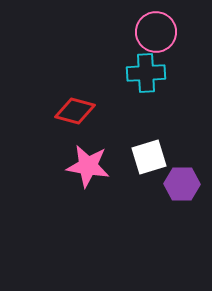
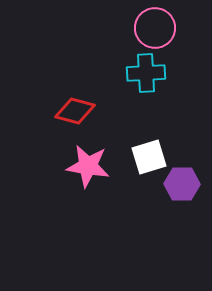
pink circle: moved 1 px left, 4 px up
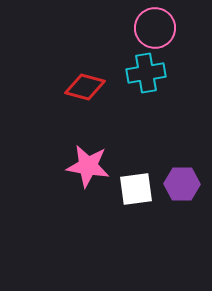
cyan cross: rotated 6 degrees counterclockwise
red diamond: moved 10 px right, 24 px up
white square: moved 13 px left, 32 px down; rotated 9 degrees clockwise
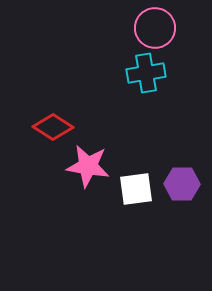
red diamond: moved 32 px left, 40 px down; rotated 18 degrees clockwise
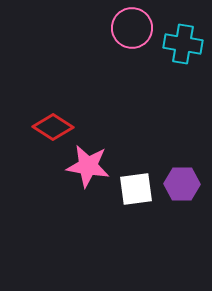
pink circle: moved 23 px left
cyan cross: moved 37 px right, 29 px up; rotated 18 degrees clockwise
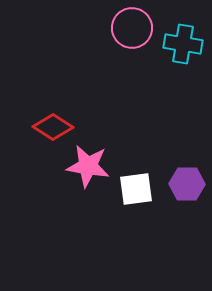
purple hexagon: moved 5 px right
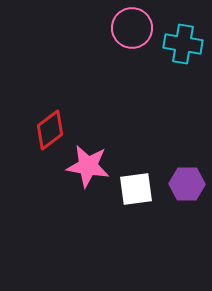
red diamond: moved 3 px left, 3 px down; rotated 69 degrees counterclockwise
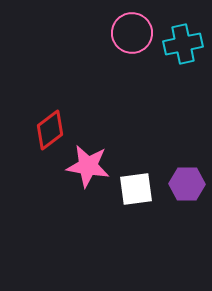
pink circle: moved 5 px down
cyan cross: rotated 21 degrees counterclockwise
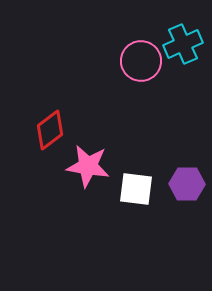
pink circle: moved 9 px right, 28 px down
cyan cross: rotated 12 degrees counterclockwise
white square: rotated 15 degrees clockwise
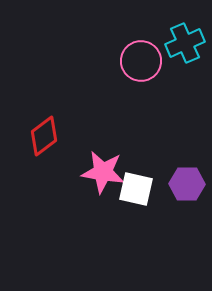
cyan cross: moved 2 px right, 1 px up
red diamond: moved 6 px left, 6 px down
pink star: moved 15 px right, 6 px down
white square: rotated 6 degrees clockwise
